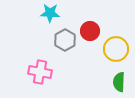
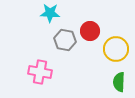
gray hexagon: rotated 20 degrees counterclockwise
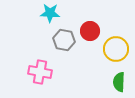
gray hexagon: moved 1 px left
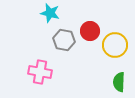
cyan star: rotated 12 degrees clockwise
yellow circle: moved 1 px left, 4 px up
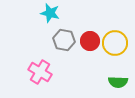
red circle: moved 10 px down
yellow circle: moved 2 px up
pink cross: rotated 20 degrees clockwise
green semicircle: moved 1 px left; rotated 90 degrees counterclockwise
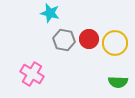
red circle: moved 1 px left, 2 px up
pink cross: moved 8 px left, 2 px down
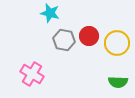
red circle: moved 3 px up
yellow circle: moved 2 px right
